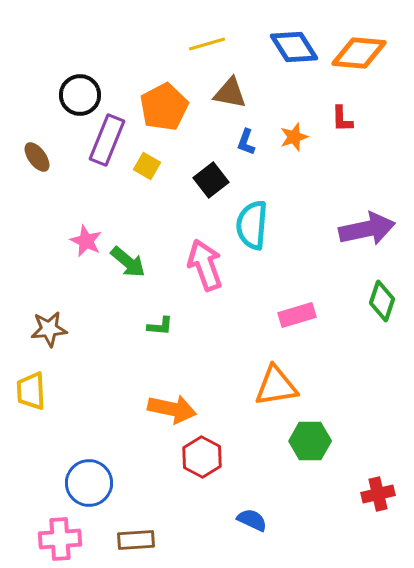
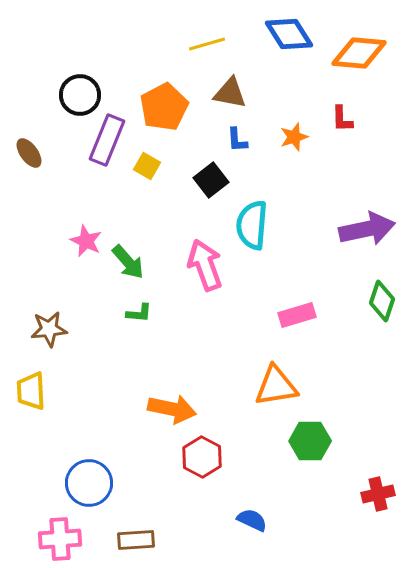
blue diamond: moved 5 px left, 13 px up
blue L-shape: moved 9 px left, 2 px up; rotated 24 degrees counterclockwise
brown ellipse: moved 8 px left, 4 px up
green arrow: rotated 9 degrees clockwise
green L-shape: moved 21 px left, 13 px up
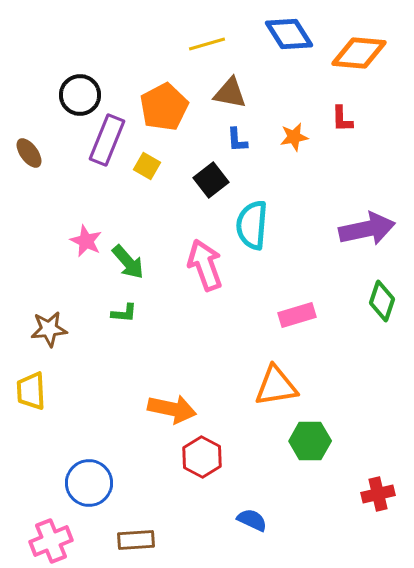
orange star: rotated 8 degrees clockwise
green L-shape: moved 15 px left
pink cross: moved 9 px left, 2 px down; rotated 18 degrees counterclockwise
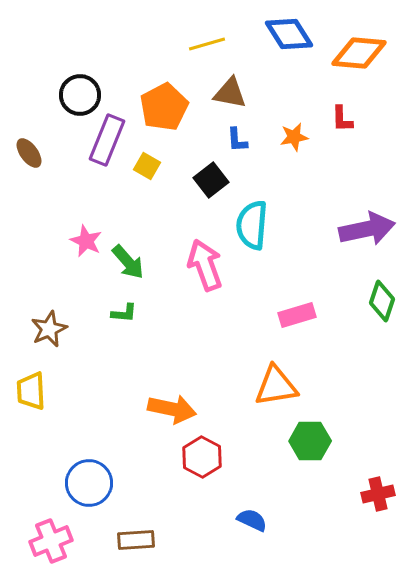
brown star: rotated 18 degrees counterclockwise
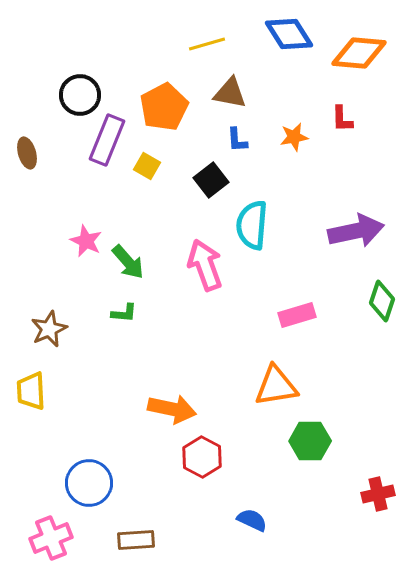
brown ellipse: moved 2 px left; rotated 20 degrees clockwise
purple arrow: moved 11 px left, 2 px down
pink cross: moved 3 px up
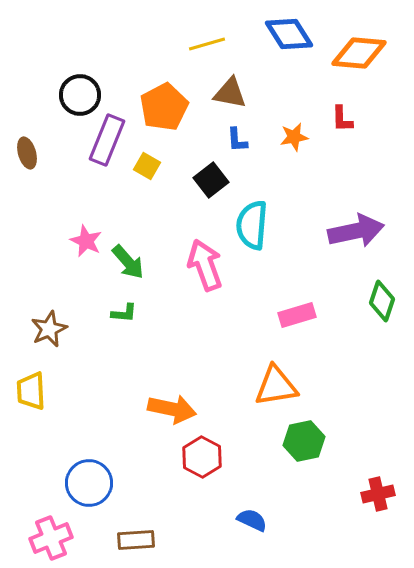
green hexagon: moved 6 px left; rotated 12 degrees counterclockwise
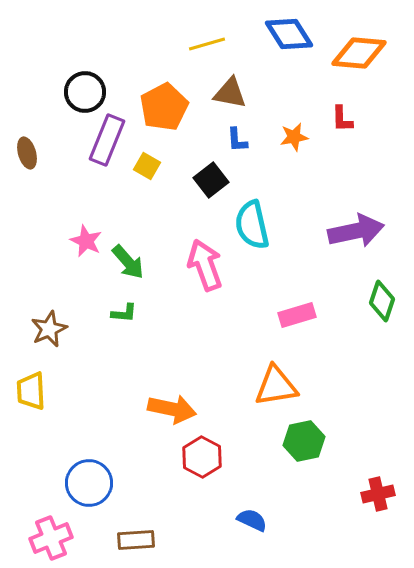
black circle: moved 5 px right, 3 px up
cyan semicircle: rotated 18 degrees counterclockwise
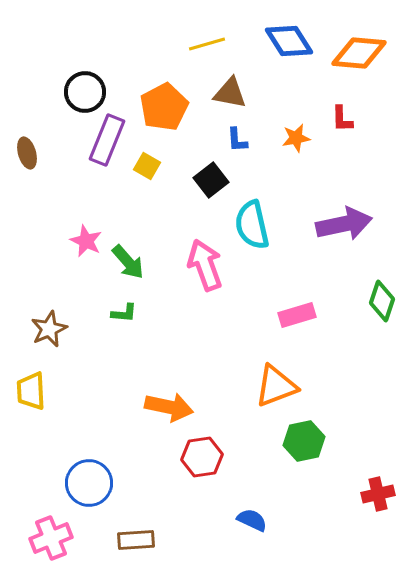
blue diamond: moved 7 px down
orange star: moved 2 px right, 1 px down
purple arrow: moved 12 px left, 7 px up
orange triangle: rotated 12 degrees counterclockwise
orange arrow: moved 3 px left, 2 px up
red hexagon: rotated 24 degrees clockwise
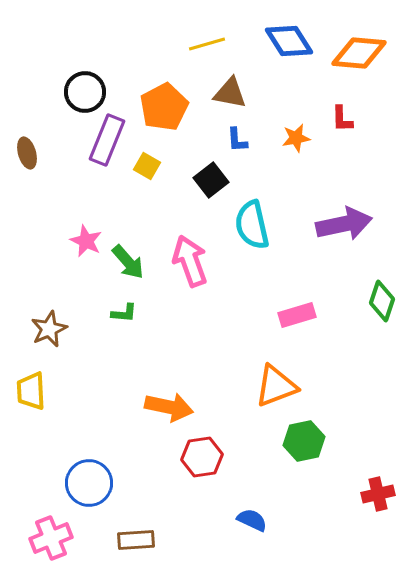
pink arrow: moved 15 px left, 4 px up
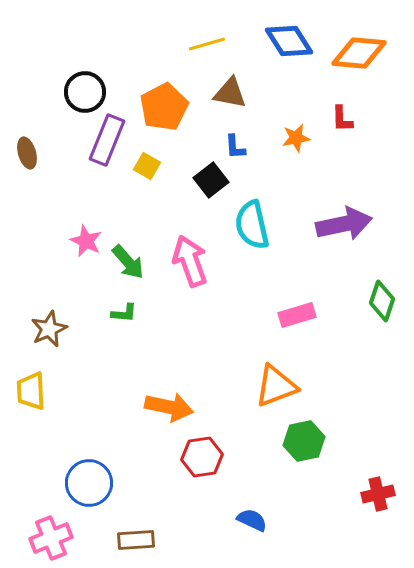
blue L-shape: moved 2 px left, 7 px down
